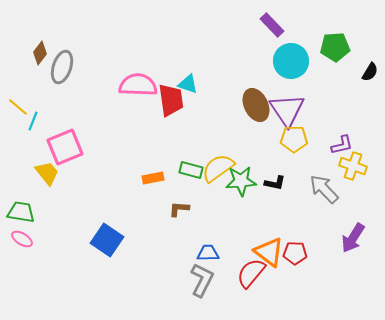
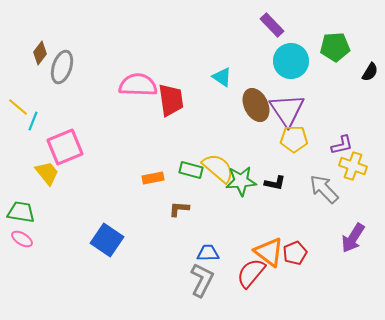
cyan triangle: moved 34 px right, 7 px up; rotated 15 degrees clockwise
yellow semicircle: rotated 76 degrees clockwise
red pentagon: rotated 25 degrees counterclockwise
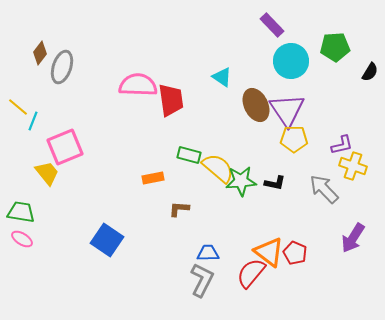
green rectangle: moved 2 px left, 15 px up
red pentagon: rotated 25 degrees counterclockwise
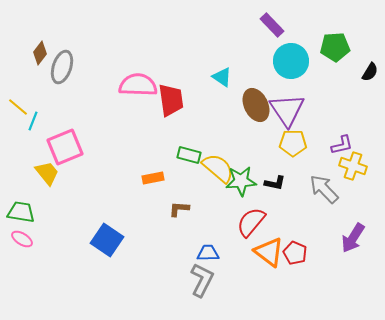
yellow pentagon: moved 1 px left, 4 px down
red semicircle: moved 51 px up
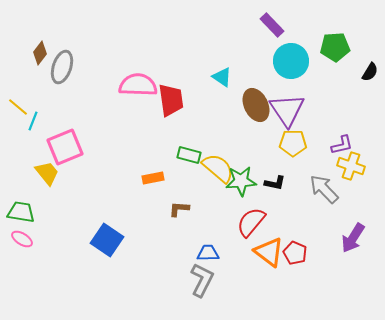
yellow cross: moved 2 px left
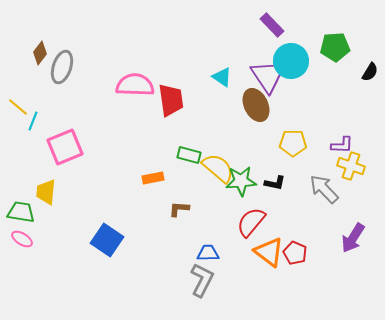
pink semicircle: moved 3 px left
purple triangle: moved 19 px left, 34 px up
purple L-shape: rotated 15 degrees clockwise
yellow trapezoid: moved 1 px left, 19 px down; rotated 136 degrees counterclockwise
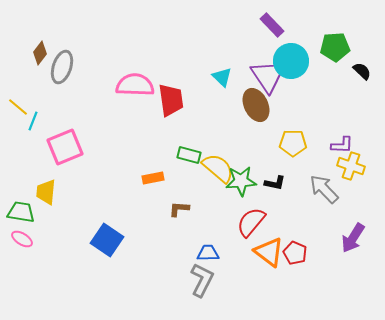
black semicircle: moved 8 px left, 1 px up; rotated 78 degrees counterclockwise
cyan triangle: rotated 10 degrees clockwise
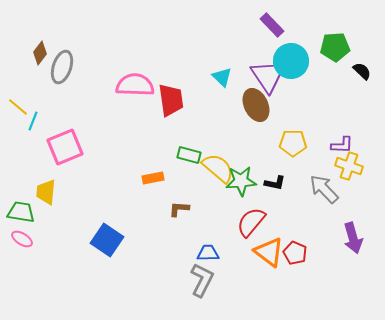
yellow cross: moved 2 px left
purple arrow: rotated 48 degrees counterclockwise
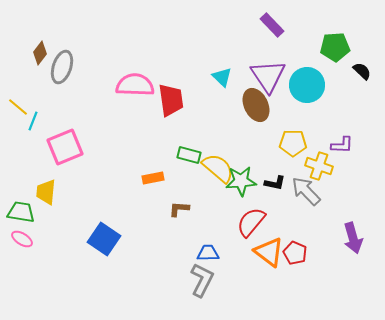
cyan circle: moved 16 px right, 24 px down
yellow cross: moved 30 px left
gray arrow: moved 18 px left, 2 px down
blue square: moved 3 px left, 1 px up
